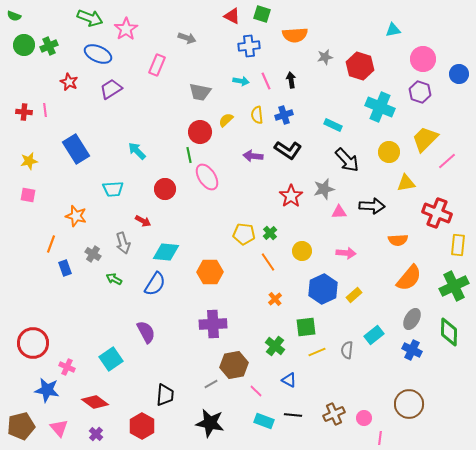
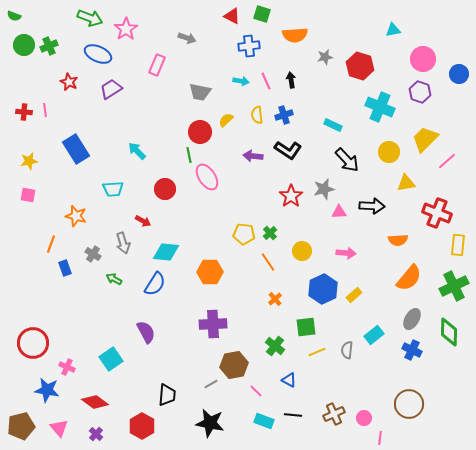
black trapezoid at (165, 395): moved 2 px right
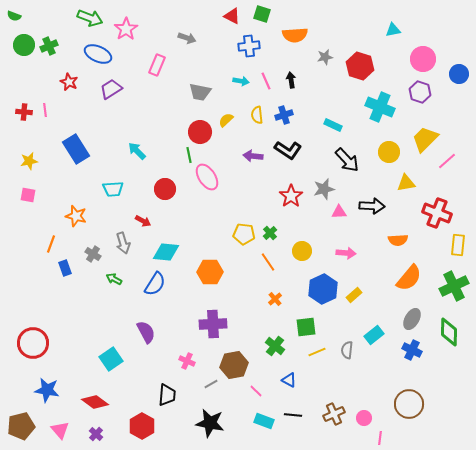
pink cross at (67, 367): moved 120 px right, 6 px up
pink triangle at (59, 428): moved 1 px right, 2 px down
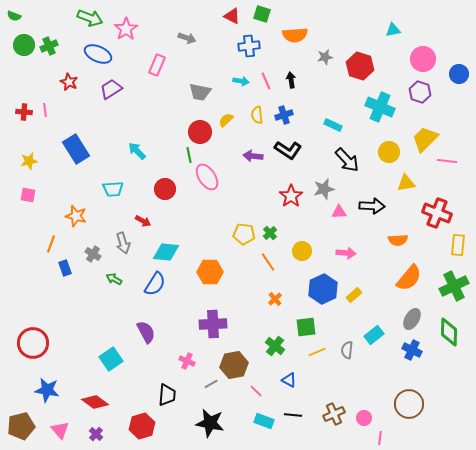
pink line at (447, 161): rotated 48 degrees clockwise
red hexagon at (142, 426): rotated 15 degrees clockwise
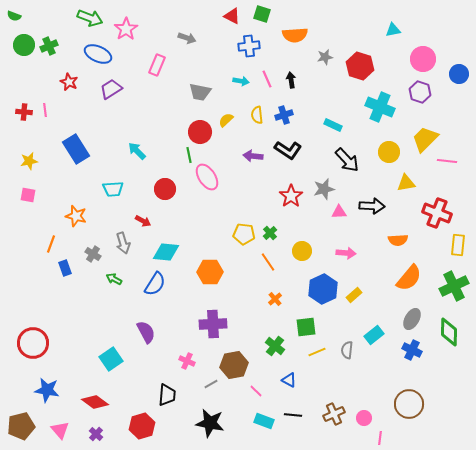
pink line at (266, 81): moved 1 px right, 2 px up
